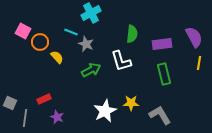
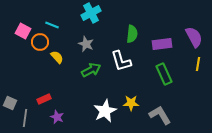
cyan line: moved 19 px left, 7 px up
yellow line: moved 1 px left, 1 px down
green rectangle: rotated 10 degrees counterclockwise
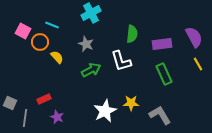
yellow line: rotated 40 degrees counterclockwise
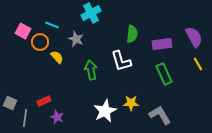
gray star: moved 10 px left, 5 px up
green arrow: rotated 72 degrees counterclockwise
red rectangle: moved 2 px down
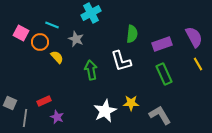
pink square: moved 2 px left, 2 px down
purple rectangle: rotated 12 degrees counterclockwise
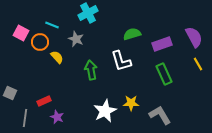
cyan cross: moved 3 px left
green semicircle: rotated 114 degrees counterclockwise
gray square: moved 10 px up
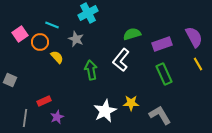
pink square: moved 1 px left, 1 px down; rotated 28 degrees clockwise
white L-shape: moved 1 px up; rotated 55 degrees clockwise
gray square: moved 13 px up
purple star: rotated 24 degrees clockwise
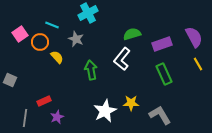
white L-shape: moved 1 px right, 1 px up
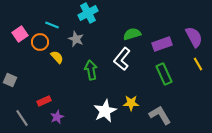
gray line: moved 3 px left; rotated 42 degrees counterclockwise
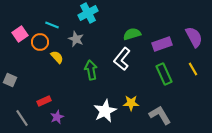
yellow line: moved 5 px left, 5 px down
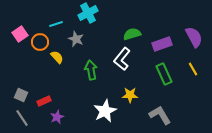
cyan line: moved 4 px right, 1 px up; rotated 40 degrees counterclockwise
gray square: moved 11 px right, 15 px down
yellow star: moved 1 px left, 8 px up
